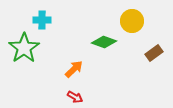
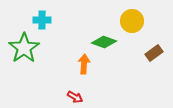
orange arrow: moved 10 px right, 5 px up; rotated 42 degrees counterclockwise
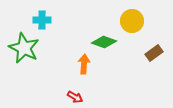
green star: rotated 12 degrees counterclockwise
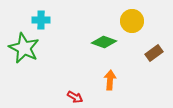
cyan cross: moved 1 px left
orange arrow: moved 26 px right, 16 px down
